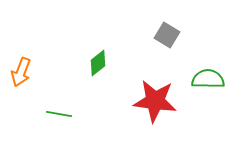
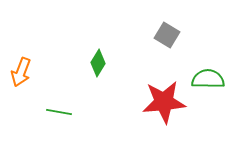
green diamond: rotated 20 degrees counterclockwise
red star: moved 9 px right, 1 px down; rotated 12 degrees counterclockwise
green line: moved 2 px up
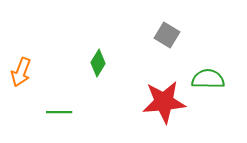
green line: rotated 10 degrees counterclockwise
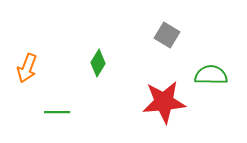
orange arrow: moved 6 px right, 4 px up
green semicircle: moved 3 px right, 4 px up
green line: moved 2 px left
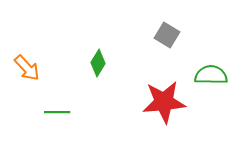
orange arrow: rotated 64 degrees counterclockwise
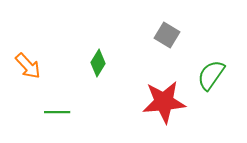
orange arrow: moved 1 px right, 2 px up
green semicircle: rotated 56 degrees counterclockwise
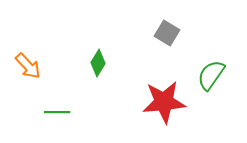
gray square: moved 2 px up
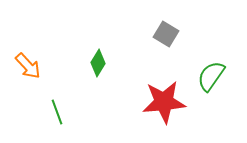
gray square: moved 1 px left, 1 px down
green semicircle: moved 1 px down
green line: rotated 70 degrees clockwise
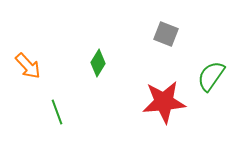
gray square: rotated 10 degrees counterclockwise
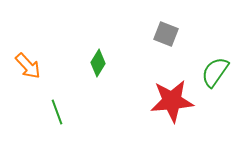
green semicircle: moved 4 px right, 4 px up
red star: moved 8 px right, 1 px up
